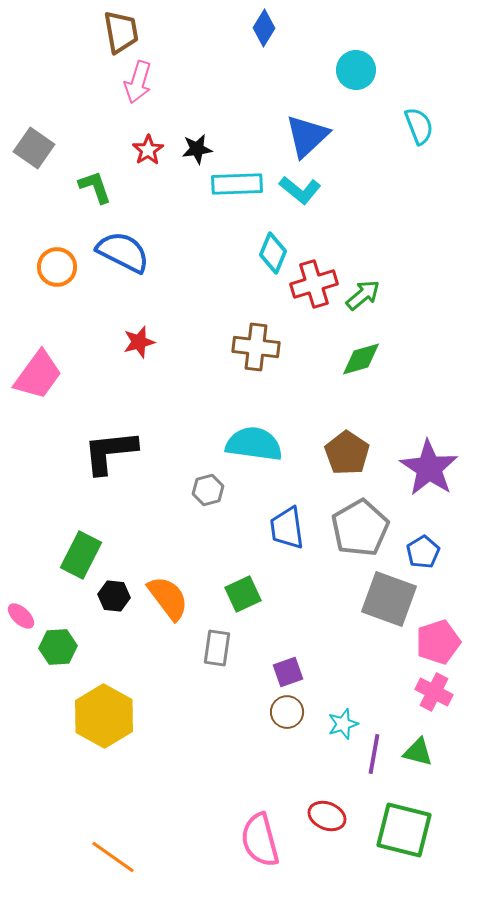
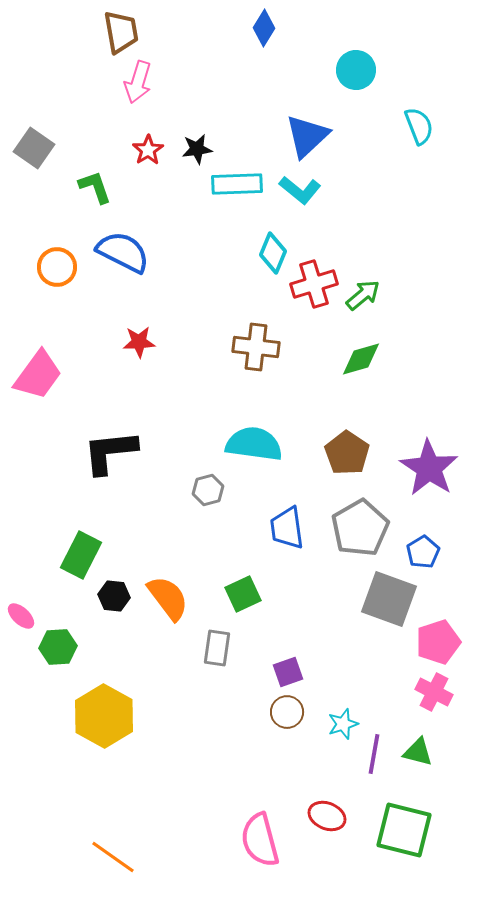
red star at (139, 342): rotated 12 degrees clockwise
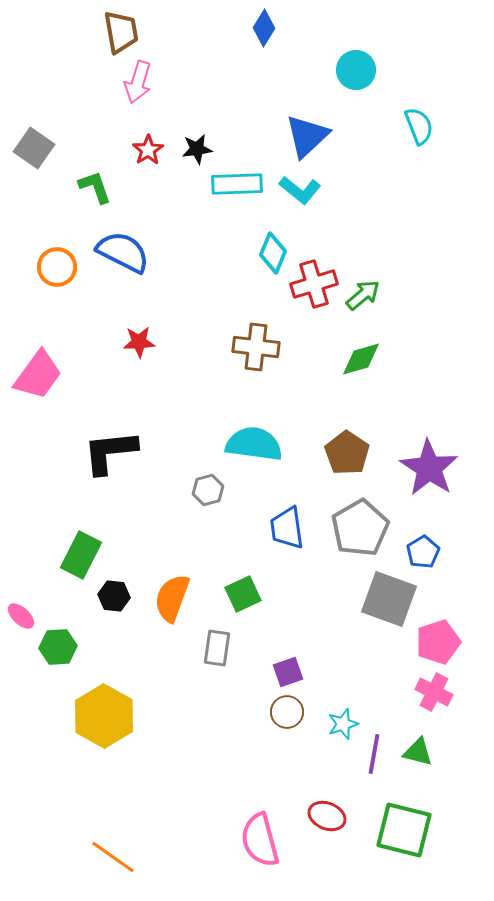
orange semicircle at (168, 598): moved 4 px right; rotated 123 degrees counterclockwise
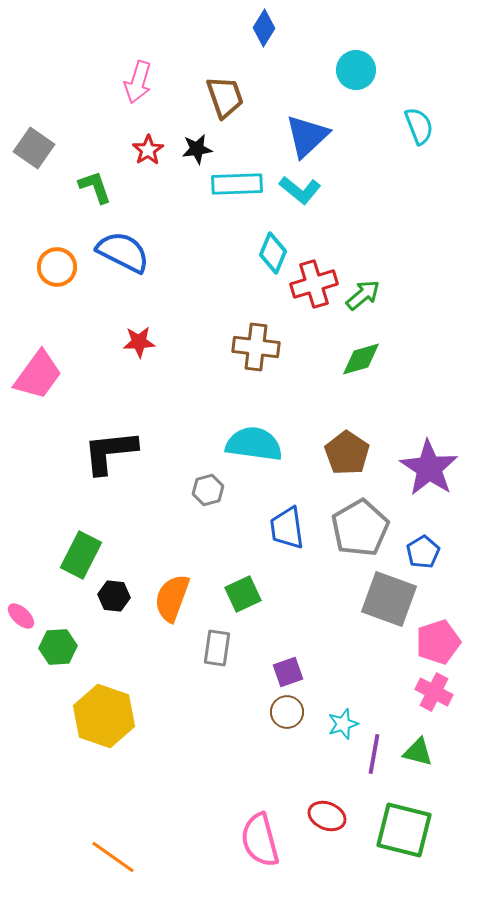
brown trapezoid at (121, 32): moved 104 px right, 65 px down; rotated 9 degrees counterclockwise
yellow hexagon at (104, 716): rotated 10 degrees counterclockwise
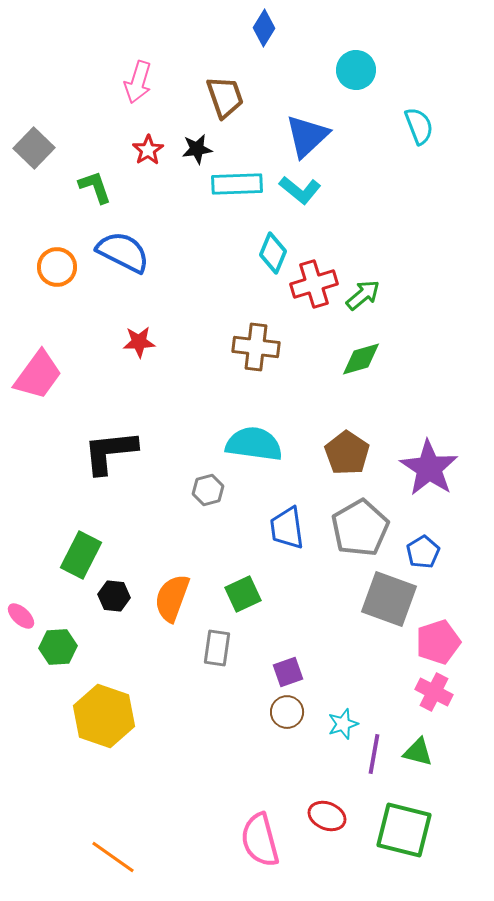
gray square at (34, 148): rotated 9 degrees clockwise
